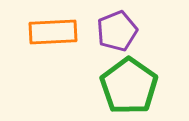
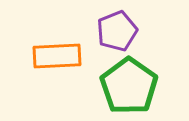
orange rectangle: moved 4 px right, 24 px down
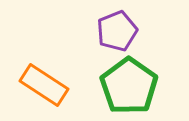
orange rectangle: moved 13 px left, 29 px down; rotated 36 degrees clockwise
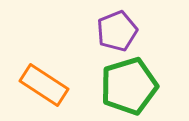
green pentagon: rotated 20 degrees clockwise
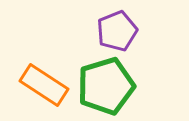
green pentagon: moved 23 px left
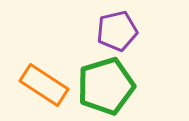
purple pentagon: rotated 9 degrees clockwise
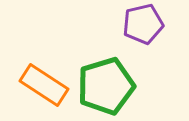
purple pentagon: moved 26 px right, 7 px up
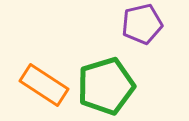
purple pentagon: moved 1 px left
